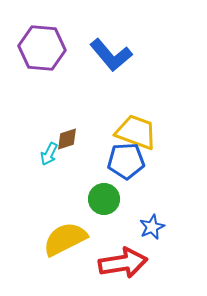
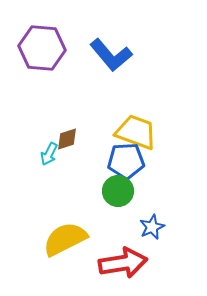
green circle: moved 14 px right, 8 px up
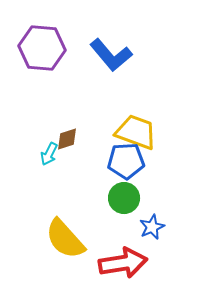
green circle: moved 6 px right, 7 px down
yellow semicircle: rotated 105 degrees counterclockwise
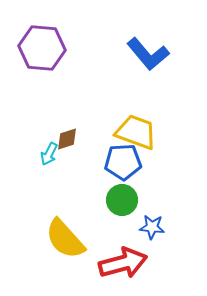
blue L-shape: moved 37 px right, 1 px up
blue pentagon: moved 3 px left, 1 px down
green circle: moved 2 px left, 2 px down
blue star: rotated 30 degrees clockwise
red arrow: rotated 6 degrees counterclockwise
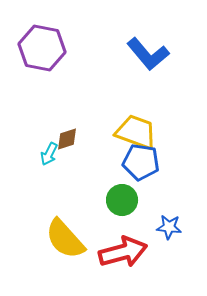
purple hexagon: rotated 6 degrees clockwise
blue pentagon: moved 18 px right; rotated 12 degrees clockwise
blue star: moved 17 px right
red arrow: moved 11 px up
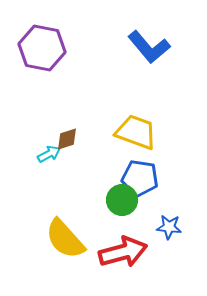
blue L-shape: moved 1 px right, 7 px up
cyan arrow: rotated 145 degrees counterclockwise
blue pentagon: moved 1 px left, 16 px down
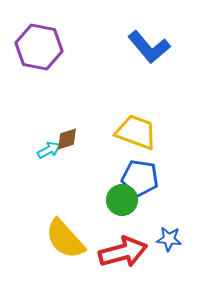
purple hexagon: moved 3 px left, 1 px up
cyan arrow: moved 4 px up
blue star: moved 12 px down
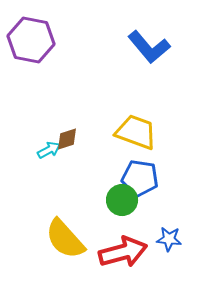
purple hexagon: moved 8 px left, 7 px up
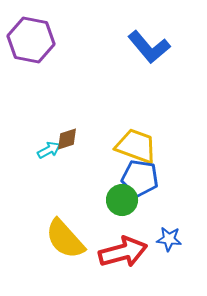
yellow trapezoid: moved 14 px down
